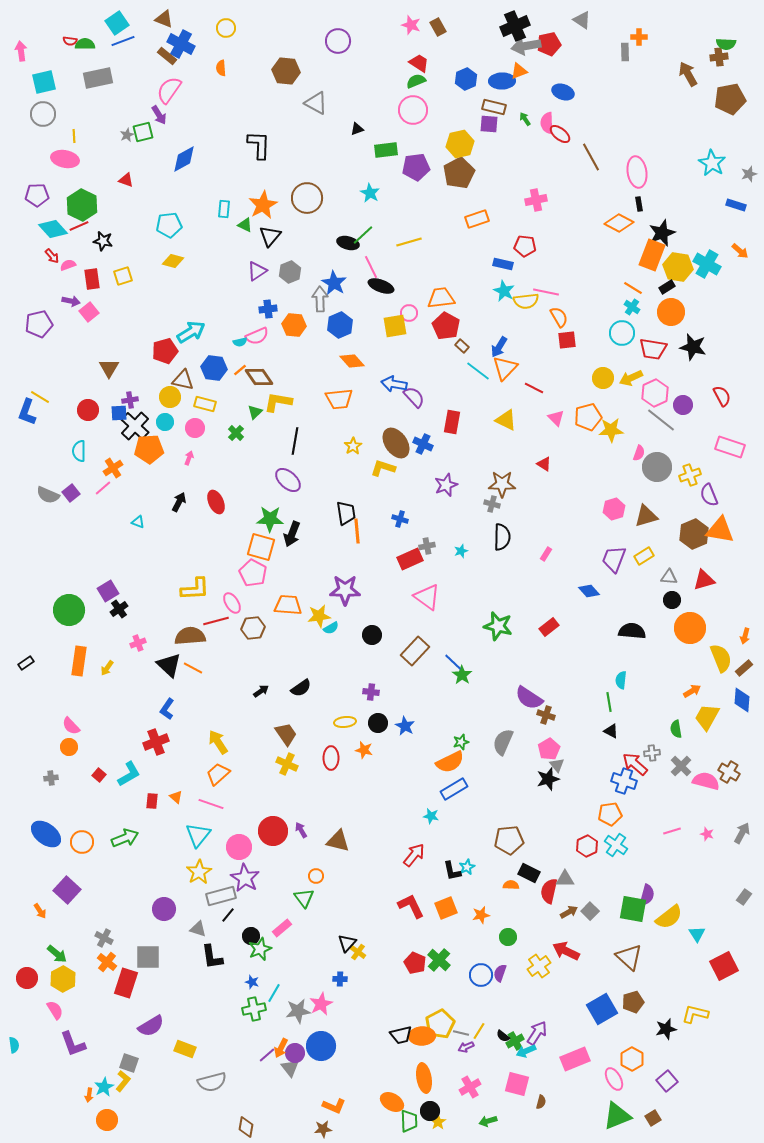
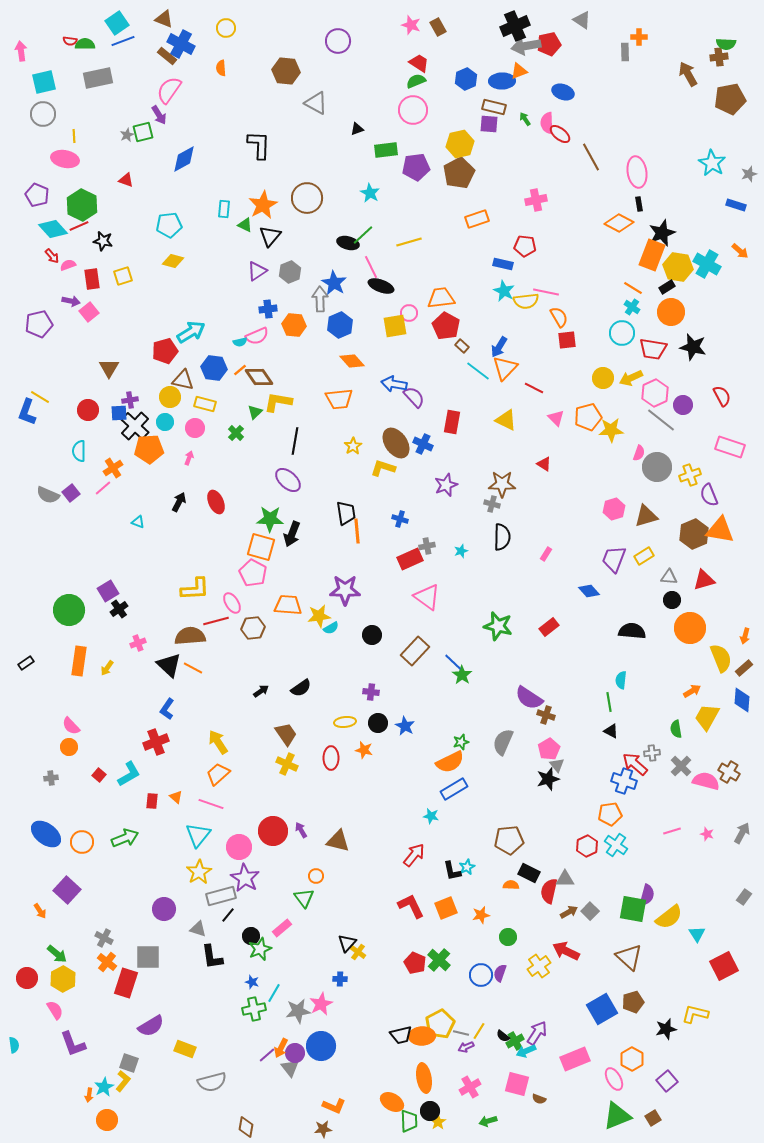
purple pentagon at (37, 195): rotated 25 degrees clockwise
brown semicircle at (541, 1102): moved 2 px left, 3 px up; rotated 96 degrees clockwise
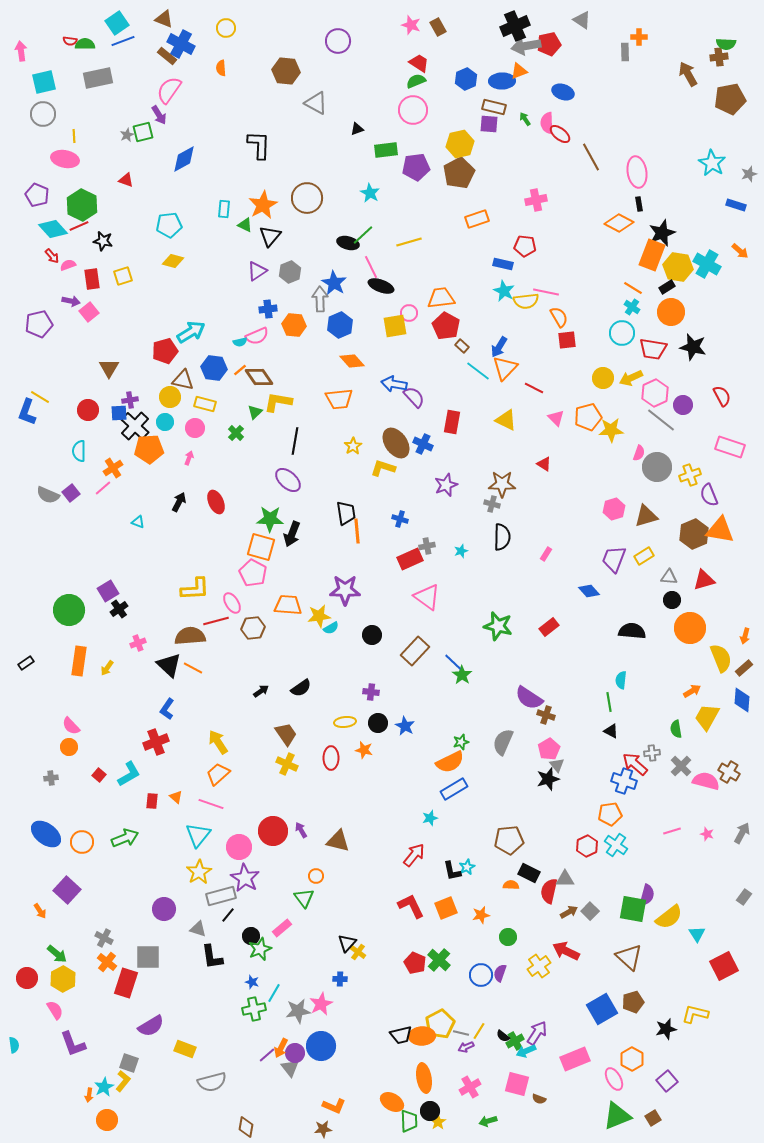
cyan star at (431, 816): moved 1 px left, 2 px down; rotated 28 degrees counterclockwise
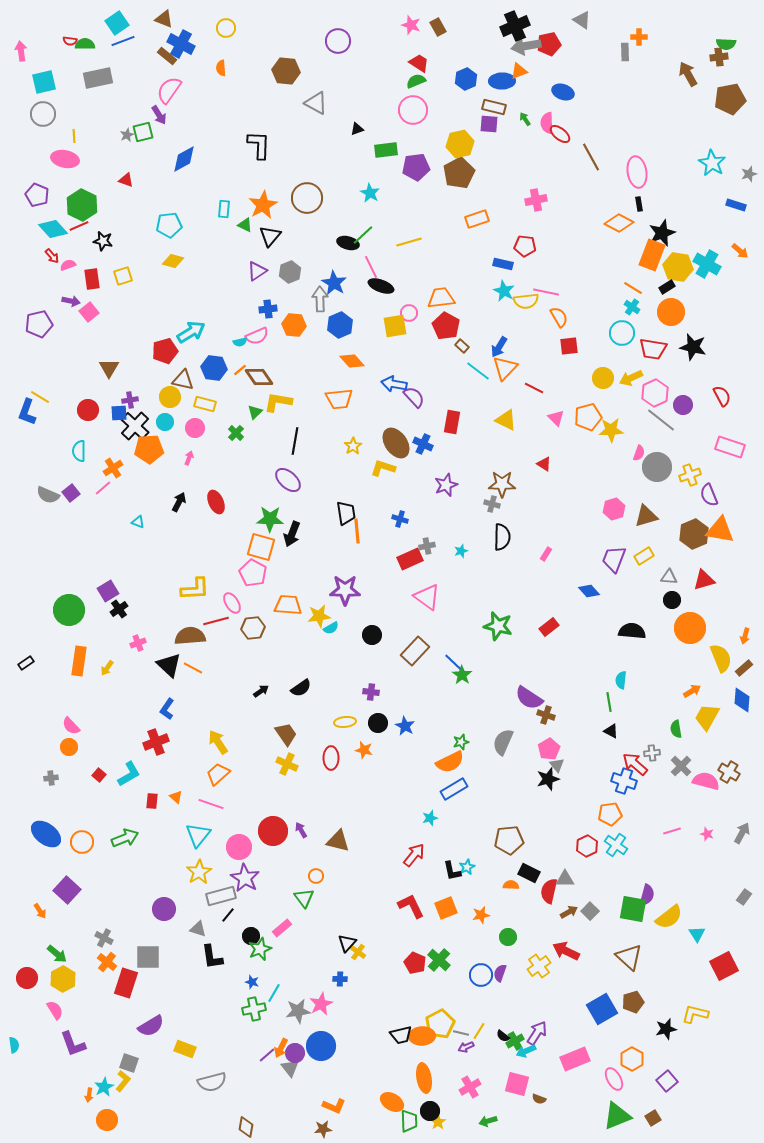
red square at (567, 340): moved 2 px right, 6 px down
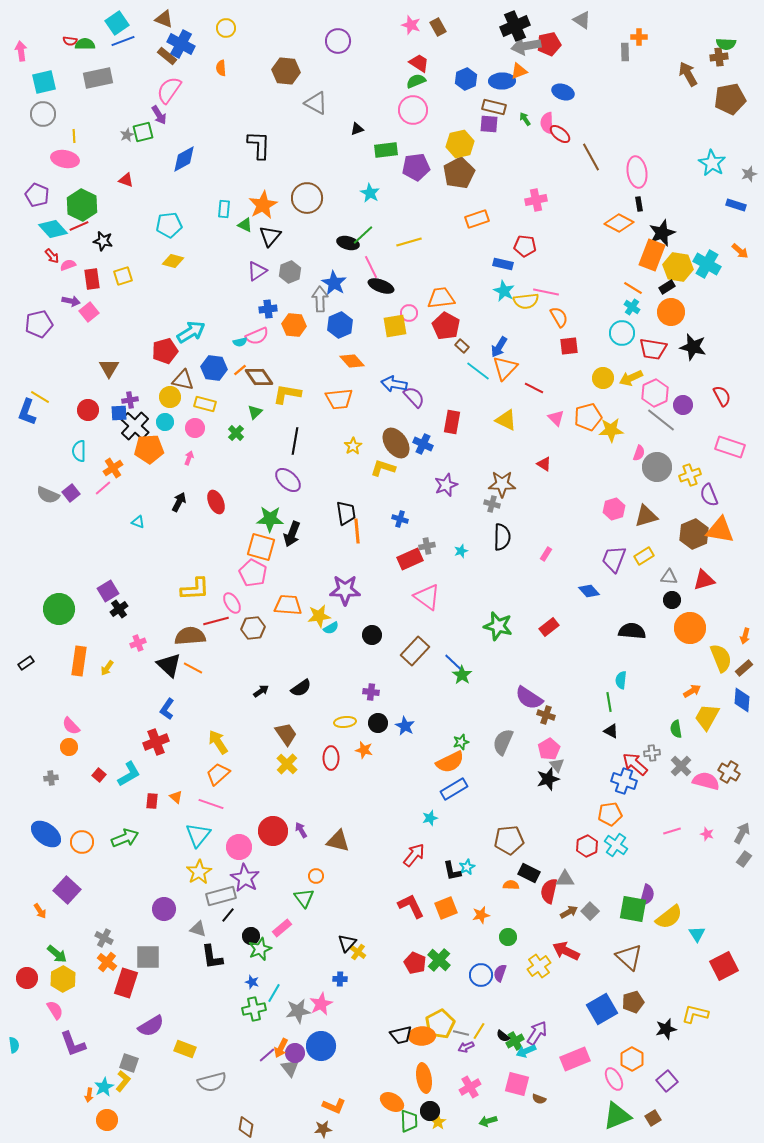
yellow L-shape at (278, 402): moved 9 px right, 8 px up
green circle at (69, 610): moved 10 px left, 1 px up
yellow cross at (287, 764): rotated 20 degrees clockwise
gray rectangle at (744, 897): moved 38 px up
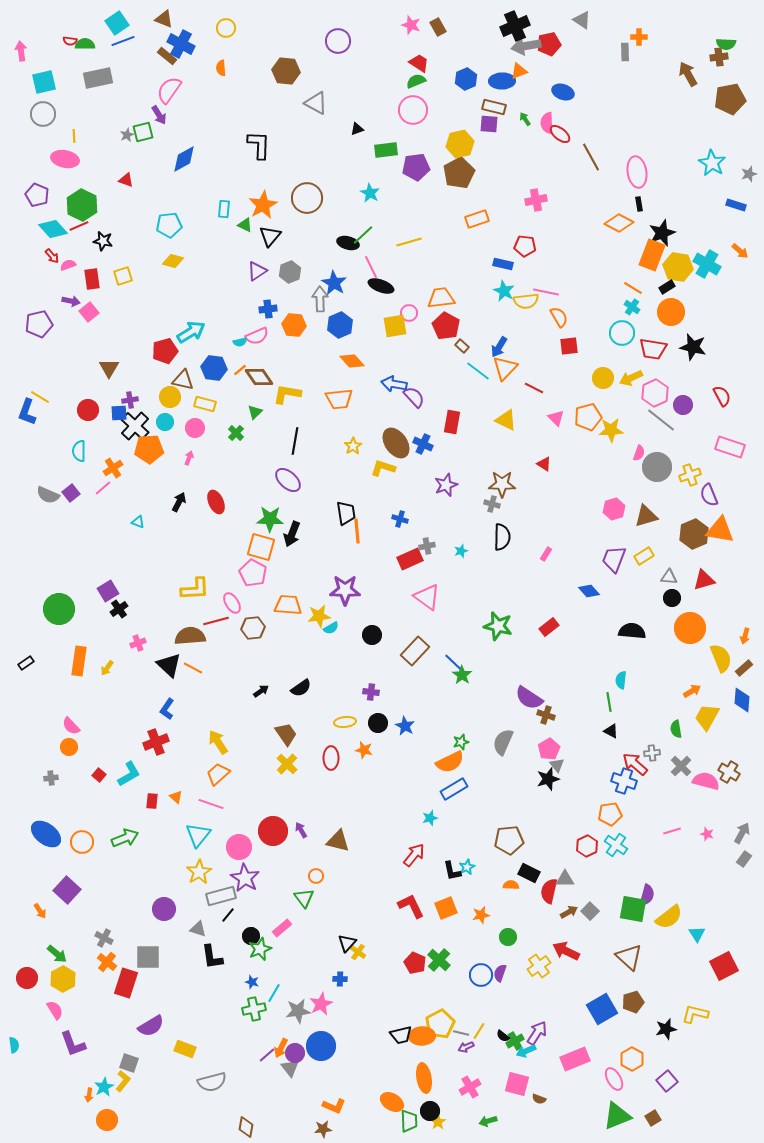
black circle at (672, 600): moved 2 px up
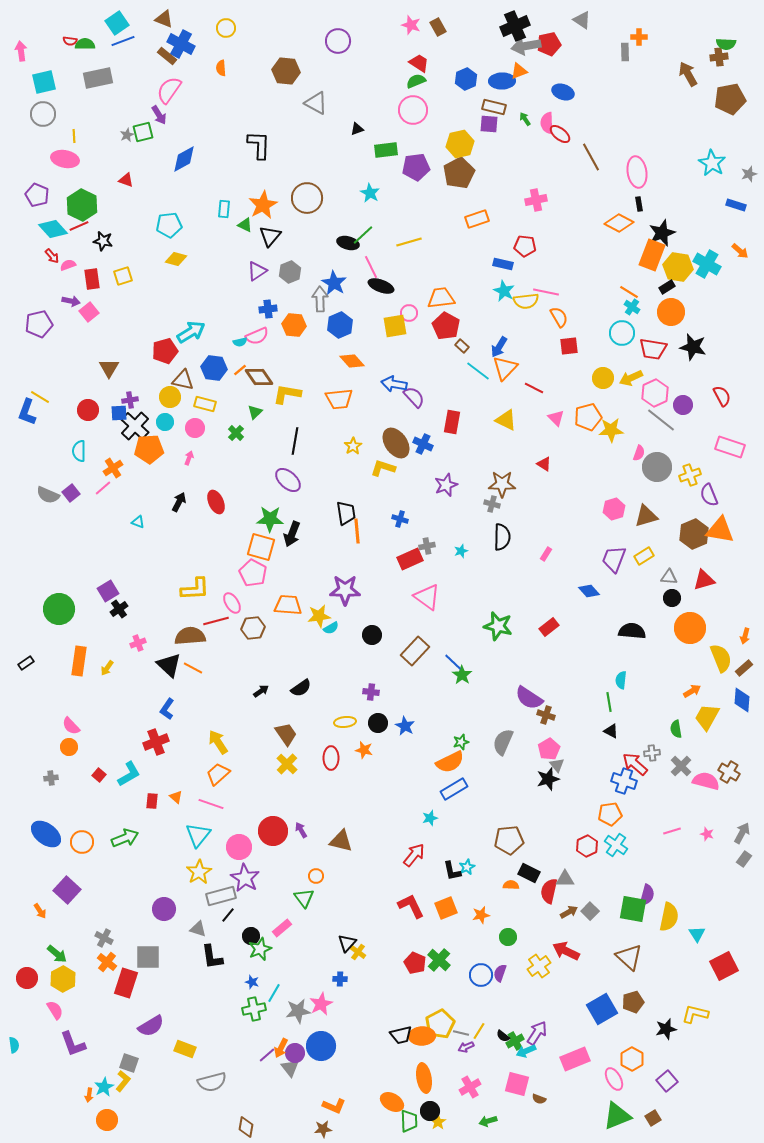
yellow diamond at (173, 261): moved 3 px right, 2 px up
orange line at (633, 288): moved 4 px left, 4 px down
brown triangle at (338, 841): moved 3 px right
yellow semicircle at (669, 917): rotated 40 degrees counterclockwise
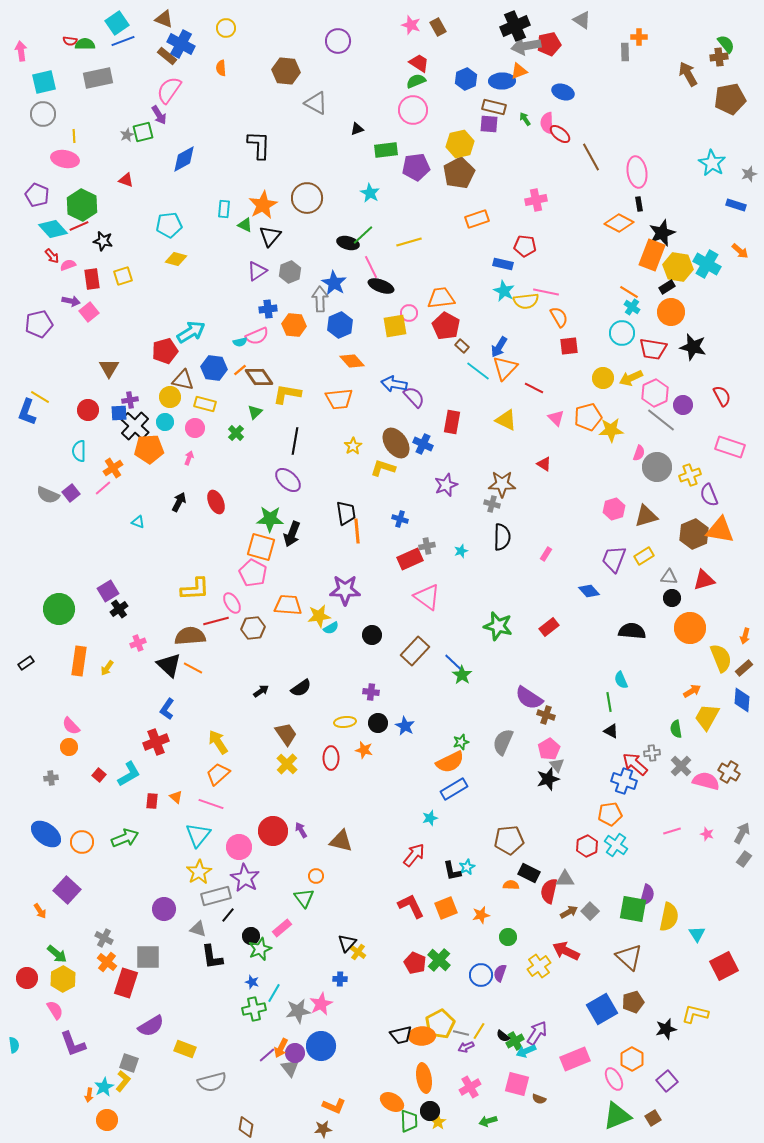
green semicircle at (726, 44): rotated 132 degrees counterclockwise
cyan semicircle at (621, 680): rotated 30 degrees counterclockwise
gray rectangle at (221, 896): moved 5 px left
